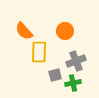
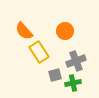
yellow rectangle: rotated 35 degrees counterclockwise
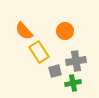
gray cross: rotated 12 degrees clockwise
gray square: moved 4 px up
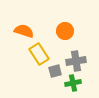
orange semicircle: rotated 150 degrees clockwise
yellow rectangle: moved 2 px down
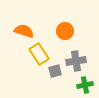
green cross: moved 12 px right, 2 px down
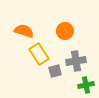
green cross: moved 1 px right
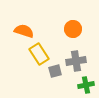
orange circle: moved 8 px right, 2 px up
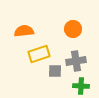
orange semicircle: rotated 24 degrees counterclockwise
yellow rectangle: rotated 75 degrees counterclockwise
gray square: rotated 16 degrees clockwise
green cross: moved 5 px left, 1 px down; rotated 14 degrees clockwise
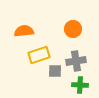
yellow rectangle: moved 1 px down
green cross: moved 1 px left, 1 px up
